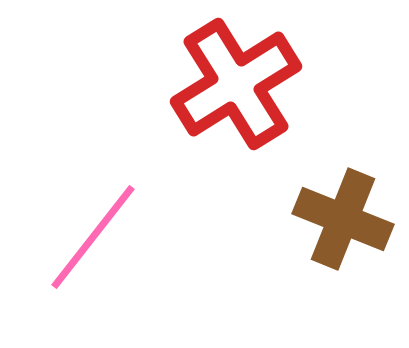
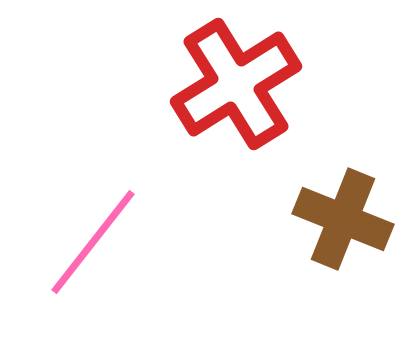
pink line: moved 5 px down
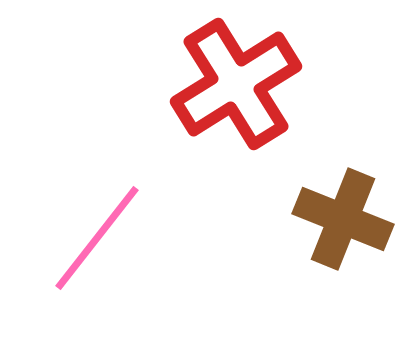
pink line: moved 4 px right, 4 px up
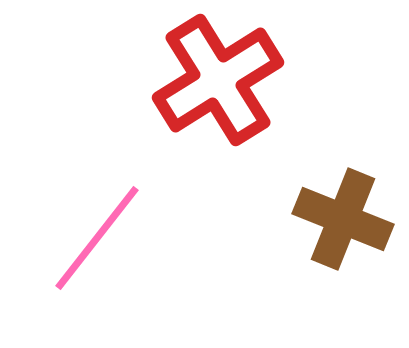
red cross: moved 18 px left, 4 px up
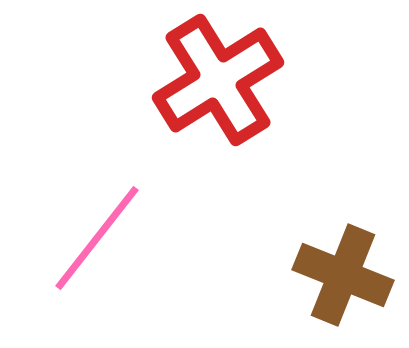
brown cross: moved 56 px down
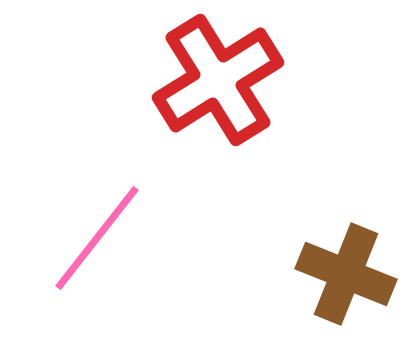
brown cross: moved 3 px right, 1 px up
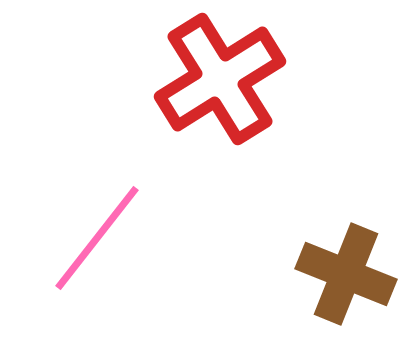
red cross: moved 2 px right, 1 px up
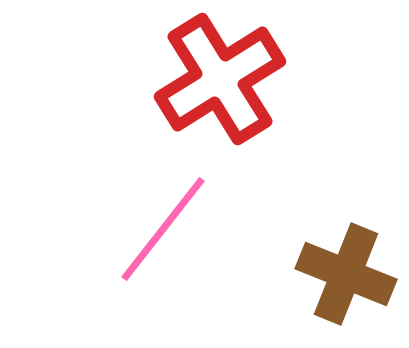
pink line: moved 66 px right, 9 px up
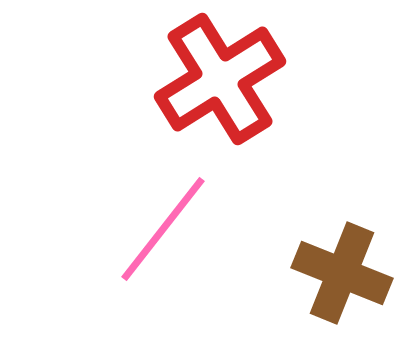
brown cross: moved 4 px left, 1 px up
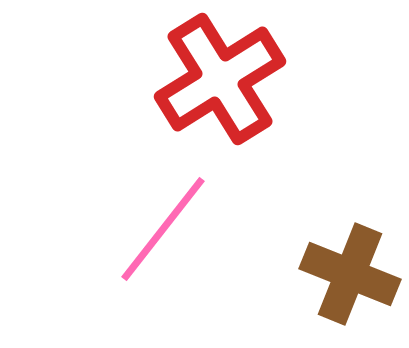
brown cross: moved 8 px right, 1 px down
